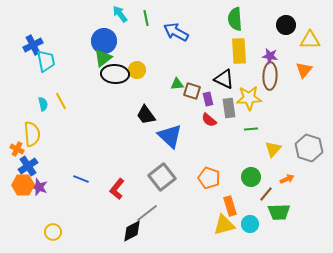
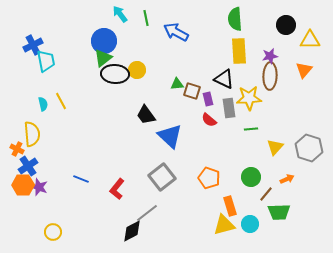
purple star at (270, 56): rotated 21 degrees counterclockwise
yellow triangle at (273, 149): moved 2 px right, 2 px up
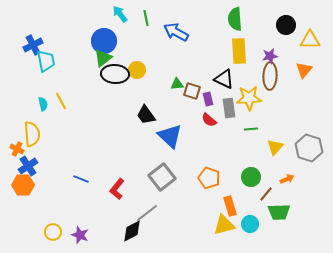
purple star at (39, 187): moved 41 px right, 48 px down
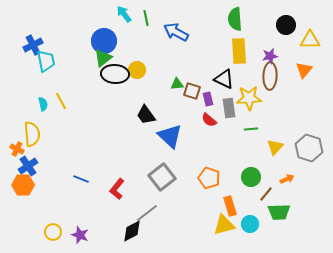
cyan arrow at (120, 14): moved 4 px right
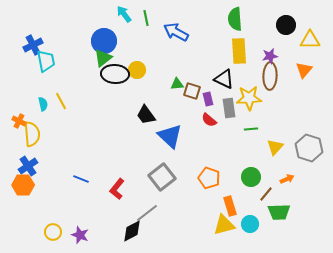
orange cross at (17, 149): moved 2 px right, 28 px up
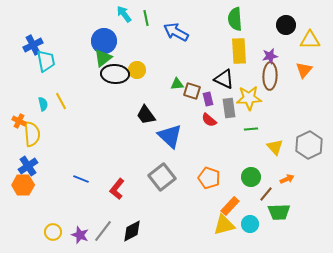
yellow triangle at (275, 147): rotated 24 degrees counterclockwise
gray hexagon at (309, 148): moved 3 px up; rotated 16 degrees clockwise
orange rectangle at (230, 206): rotated 60 degrees clockwise
gray line at (147, 213): moved 44 px left, 18 px down; rotated 15 degrees counterclockwise
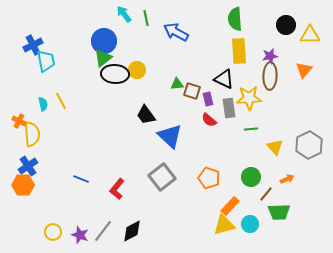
yellow triangle at (310, 40): moved 5 px up
